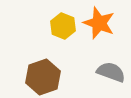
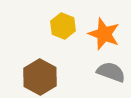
orange star: moved 5 px right, 11 px down
brown hexagon: moved 3 px left; rotated 12 degrees counterclockwise
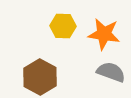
yellow hexagon: rotated 20 degrees counterclockwise
orange star: rotated 12 degrees counterclockwise
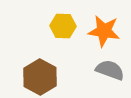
orange star: moved 3 px up
gray semicircle: moved 1 px left, 2 px up
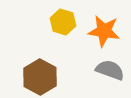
yellow hexagon: moved 4 px up; rotated 15 degrees clockwise
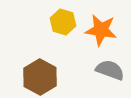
orange star: moved 3 px left, 1 px up
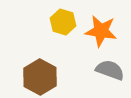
orange star: moved 1 px down
